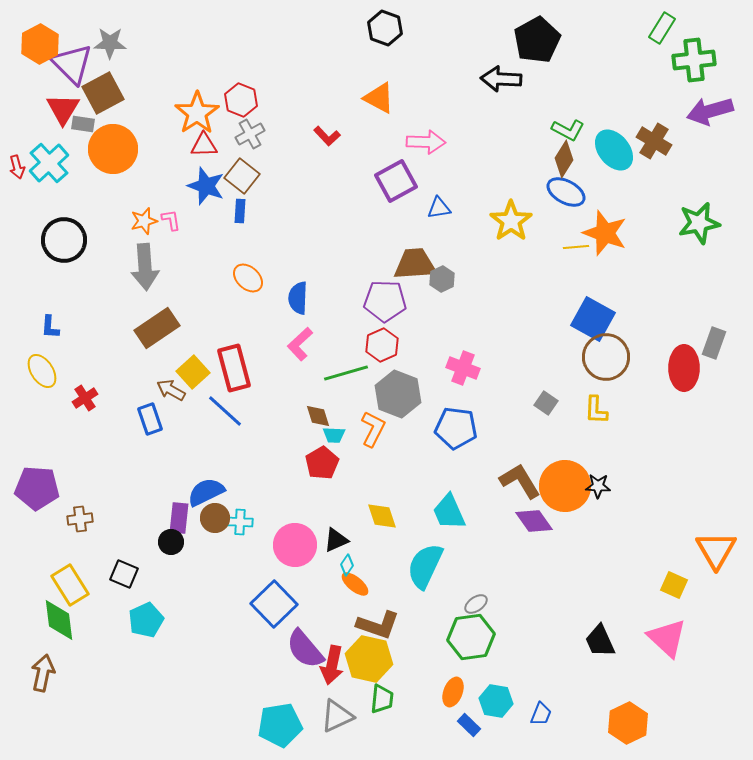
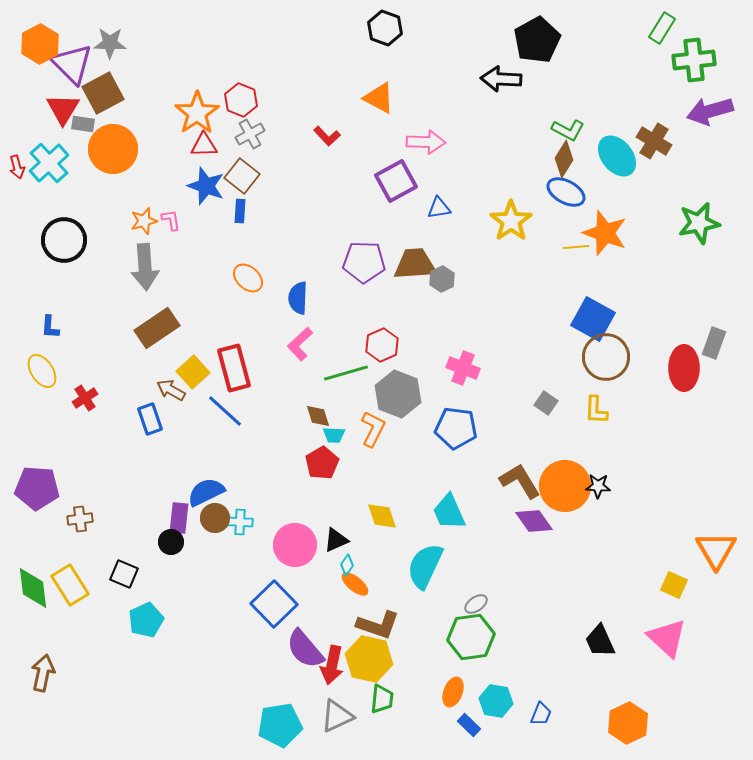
cyan ellipse at (614, 150): moved 3 px right, 6 px down
purple pentagon at (385, 301): moved 21 px left, 39 px up
green diamond at (59, 620): moved 26 px left, 32 px up
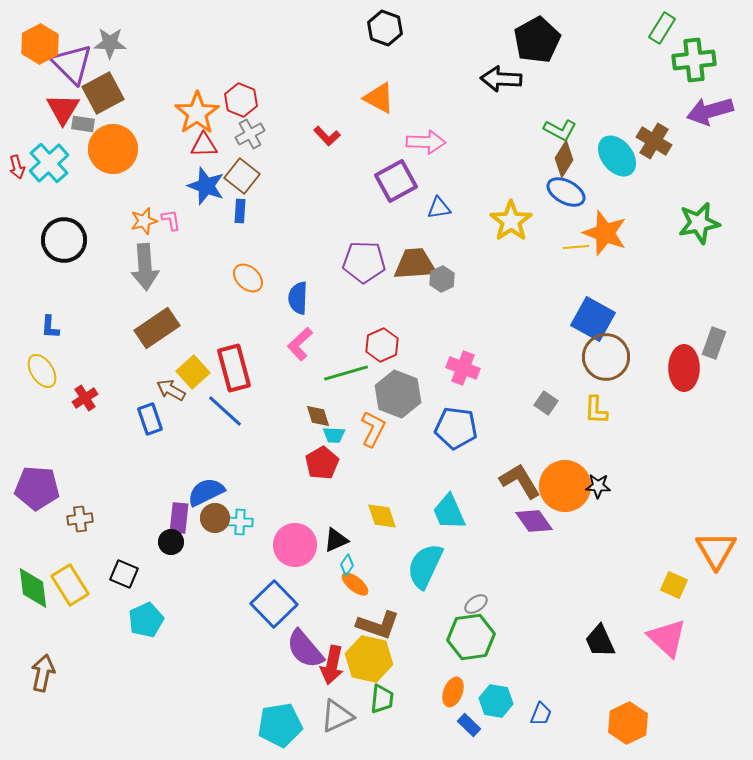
green L-shape at (568, 130): moved 8 px left
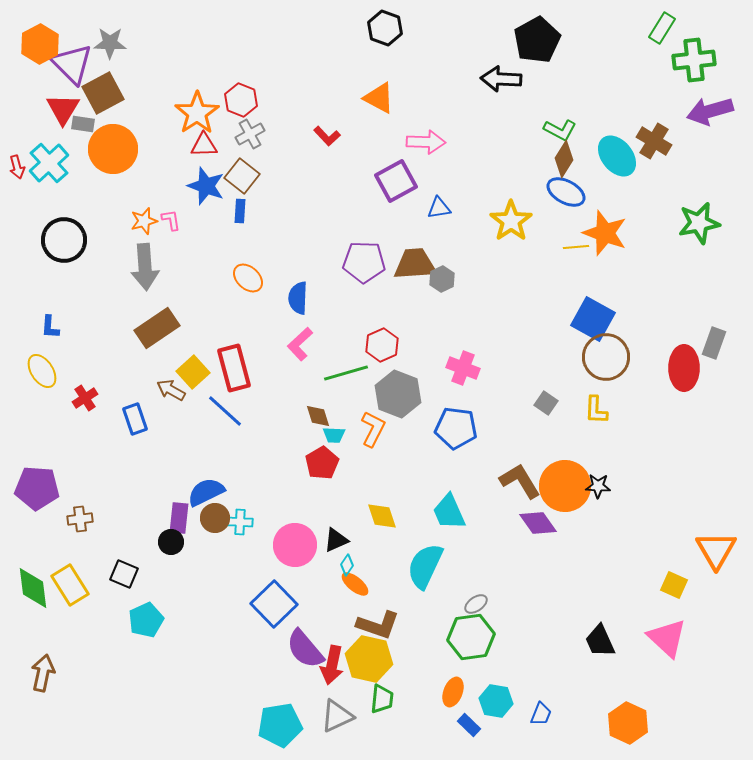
blue rectangle at (150, 419): moved 15 px left
purple diamond at (534, 521): moved 4 px right, 2 px down
orange hexagon at (628, 723): rotated 9 degrees counterclockwise
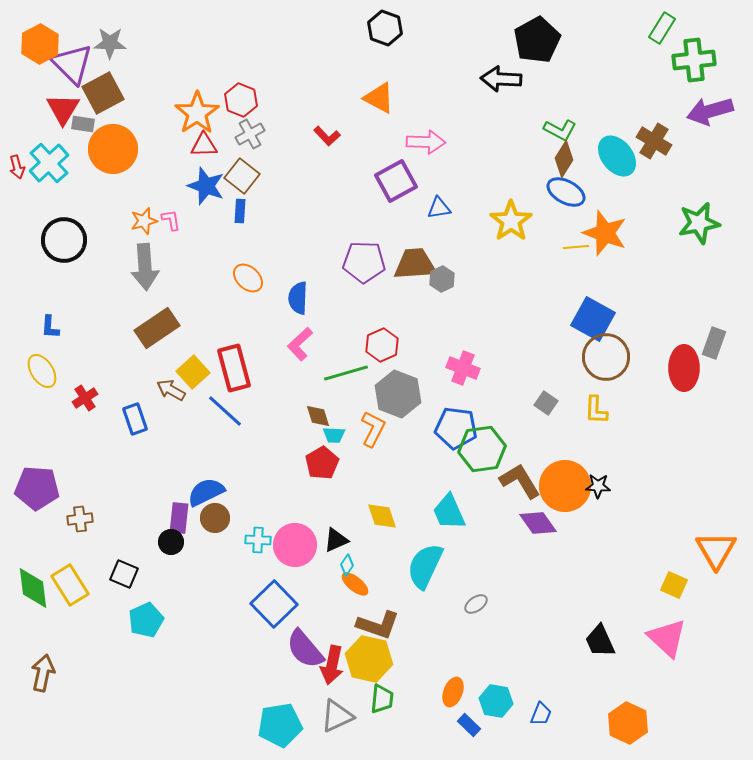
cyan cross at (240, 522): moved 18 px right, 18 px down
green hexagon at (471, 637): moved 11 px right, 188 px up
